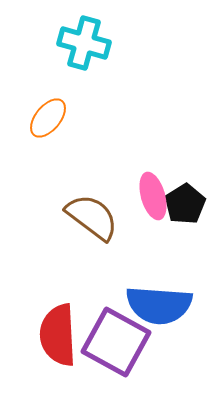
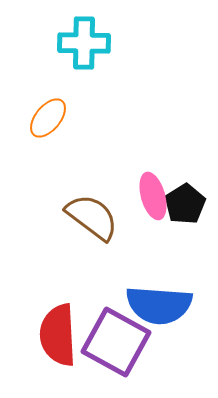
cyan cross: rotated 15 degrees counterclockwise
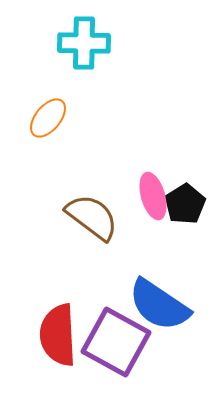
blue semicircle: rotated 30 degrees clockwise
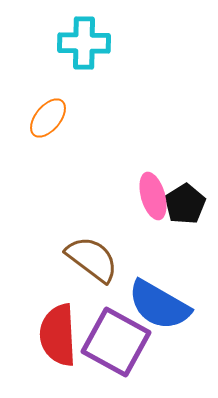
brown semicircle: moved 42 px down
blue semicircle: rotated 4 degrees counterclockwise
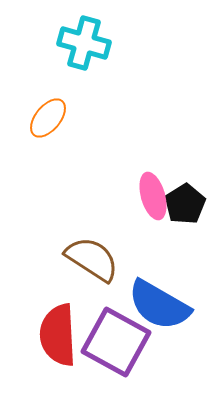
cyan cross: rotated 15 degrees clockwise
brown semicircle: rotated 4 degrees counterclockwise
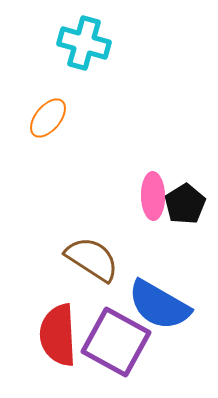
pink ellipse: rotated 15 degrees clockwise
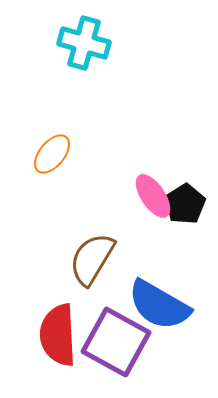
orange ellipse: moved 4 px right, 36 px down
pink ellipse: rotated 33 degrees counterclockwise
brown semicircle: rotated 92 degrees counterclockwise
